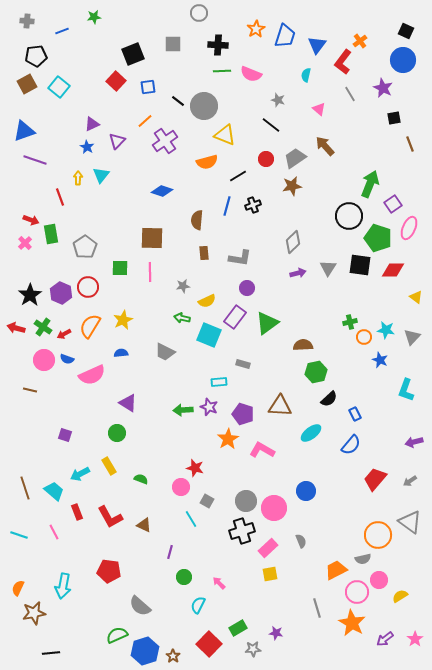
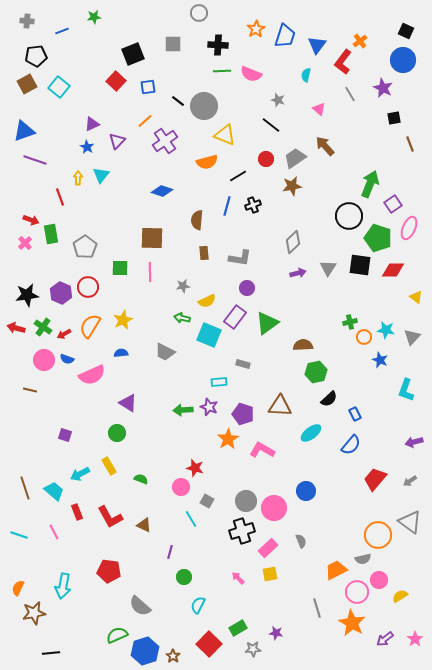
black star at (30, 295): moved 3 px left; rotated 25 degrees clockwise
pink arrow at (219, 583): moved 19 px right, 5 px up
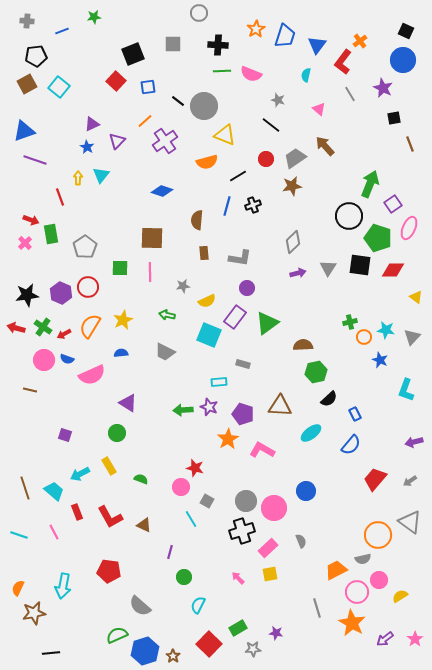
green arrow at (182, 318): moved 15 px left, 3 px up
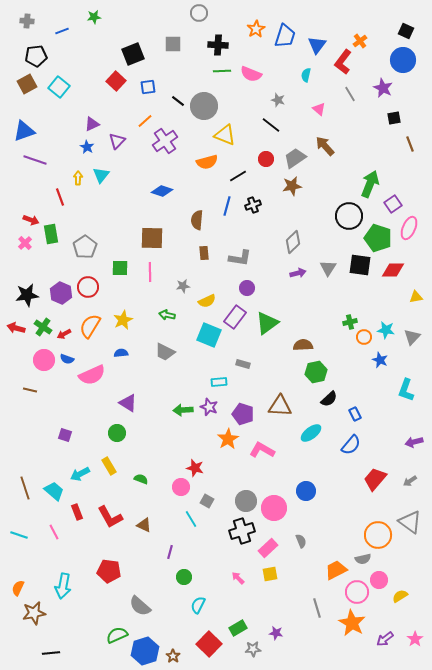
yellow triangle at (416, 297): rotated 48 degrees counterclockwise
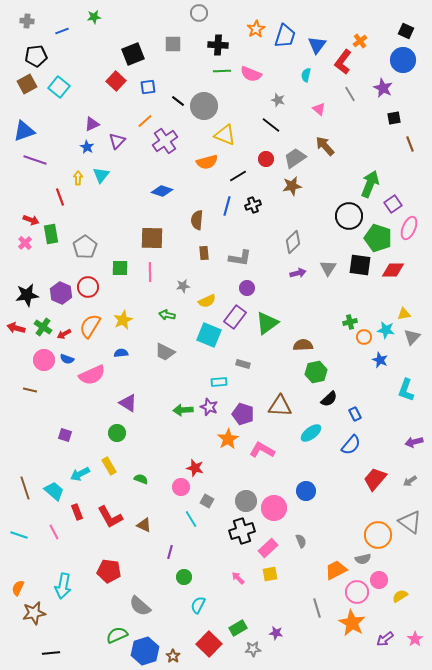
yellow triangle at (416, 297): moved 12 px left, 17 px down
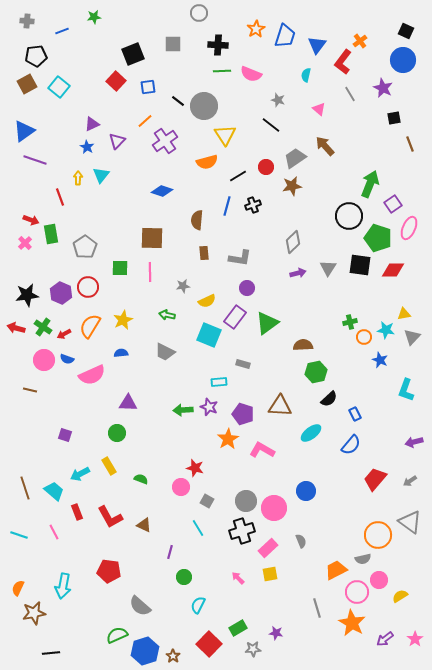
blue triangle at (24, 131): rotated 15 degrees counterclockwise
yellow triangle at (225, 135): rotated 35 degrees clockwise
red circle at (266, 159): moved 8 px down
purple triangle at (128, 403): rotated 30 degrees counterclockwise
cyan line at (191, 519): moved 7 px right, 9 px down
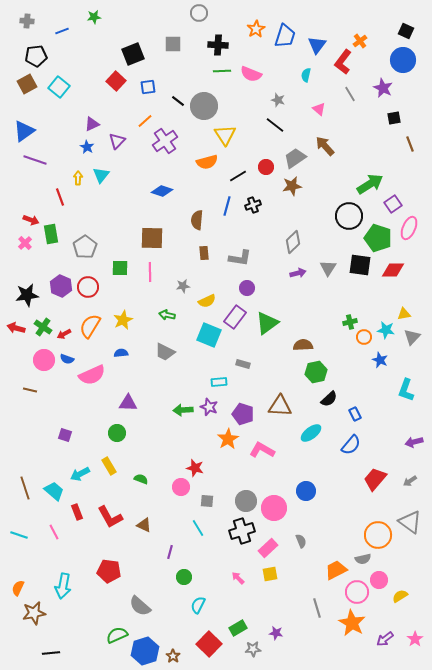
black line at (271, 125): moved 4 px right
green arrow at (370, 184): rotated 36 degrees clockwise
purple hexagon at (61, 293): moved 7 px up
gray square at (207, 501): rotated 24 degrees counterclockwise
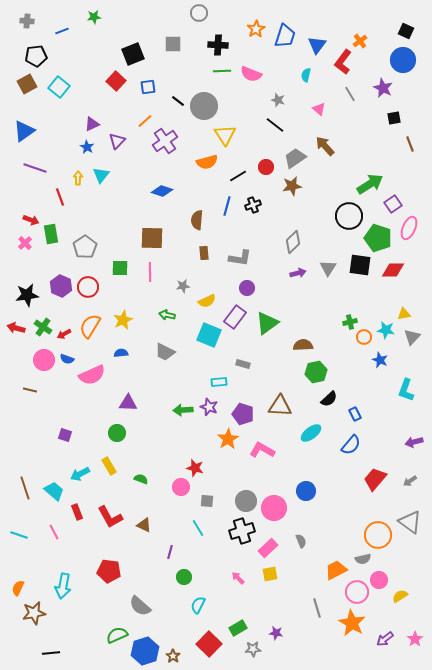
purple line at (35, 160): moved 8 px down
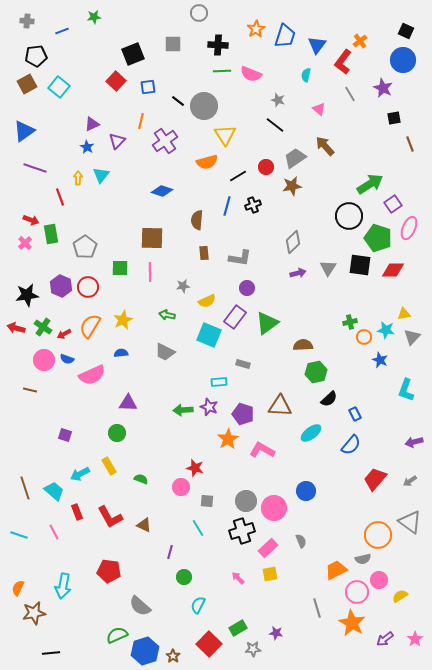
orange line at (145, 121): moved 4 px left; rotated 35 degrees counterclockwise
